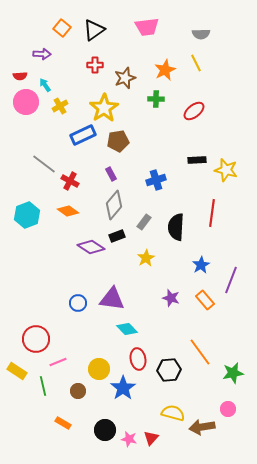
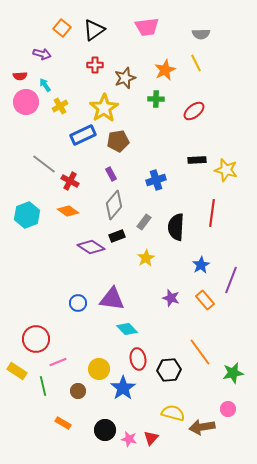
purple arrow at (42, 54): rotated 12 degrees clockwise
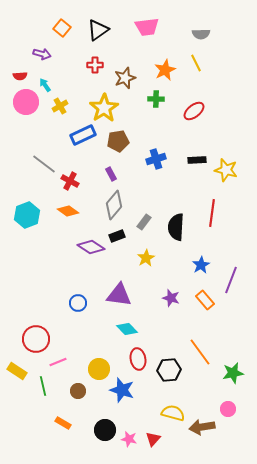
black triangle at (94, 30): moved 4 px right
blue cross at (156, 180): moved 21 px up
purple triangle at (112, 299): moved 7 px right, 4 px up
blue star at (123, 388): moved 1 px left, 2 px down; rotated 20 degrees counterclockwise
red triangle at (151, 438): moved 2 px right, 1 px down
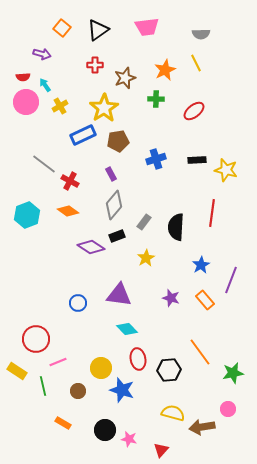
red semicircle at (20, 76): moved 3 px right, 1 px down
yellow circle at (99, 369): moved 2 px right, 1 px up
red triangle at (153, 439): moved 8 px right, 11 px down
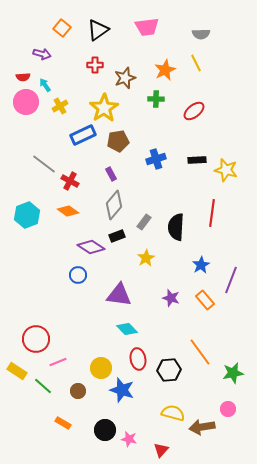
blue circle at (78, 303): moved 28 px up
green line at (43, 386): rotated 36 degrees counterclockwise
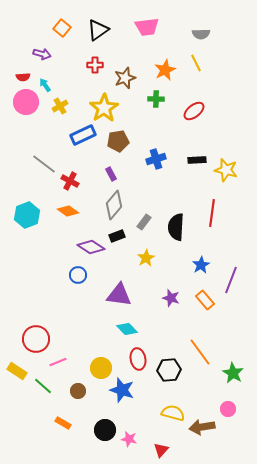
green star at (233, 373): rotated 30 degrees counterclockwise
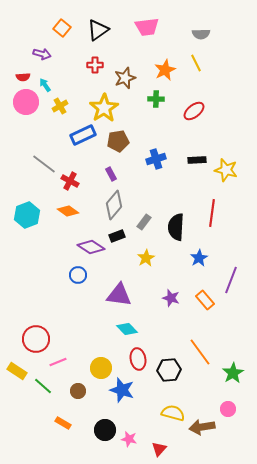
blue star at (201, 265): moved 2 px left, 7 px up
green star at (233, 373): rotated 10 degrees clockwise
red triangle at (161, 450): moved 2 px left, 1 px up
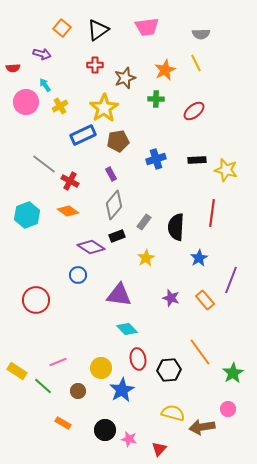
red semicircle at (23, 77): moved 10 px left, 9 px up
red circle at (36, 339): moved 39 px up
blue star at (122, 390): rotated 25 degrees clockwise
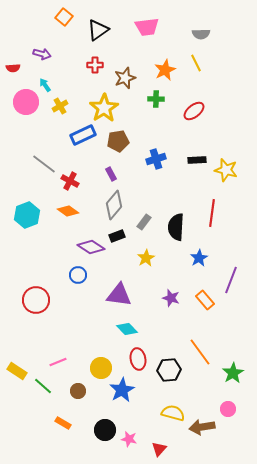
orange square at (62, 28): moved 2 px right, 11 px up
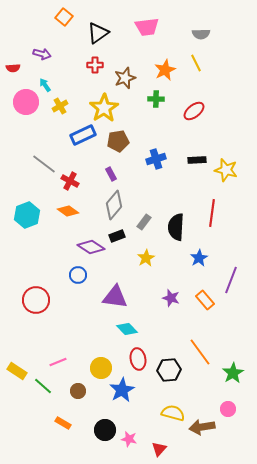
black triangle at (98, 30): moved 3 px down
purple triangle at (119, 295): moved 4 px left, 2 px down
